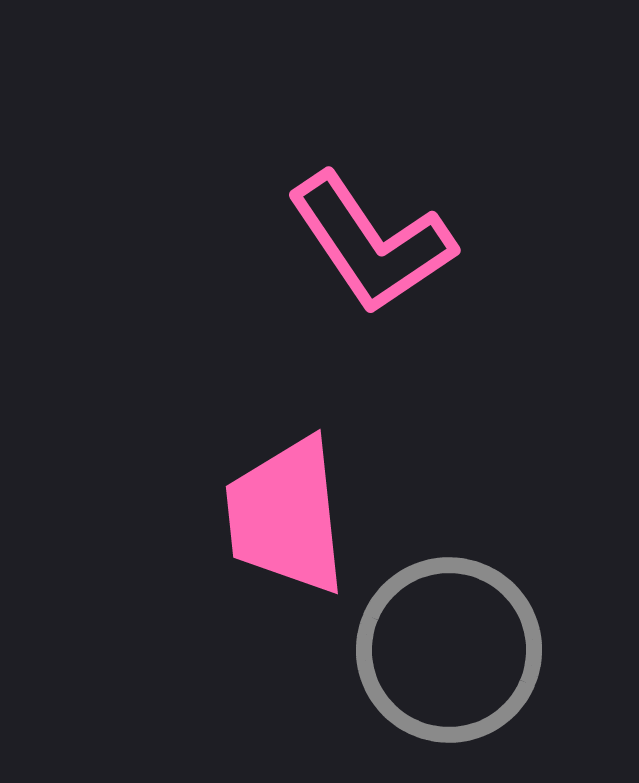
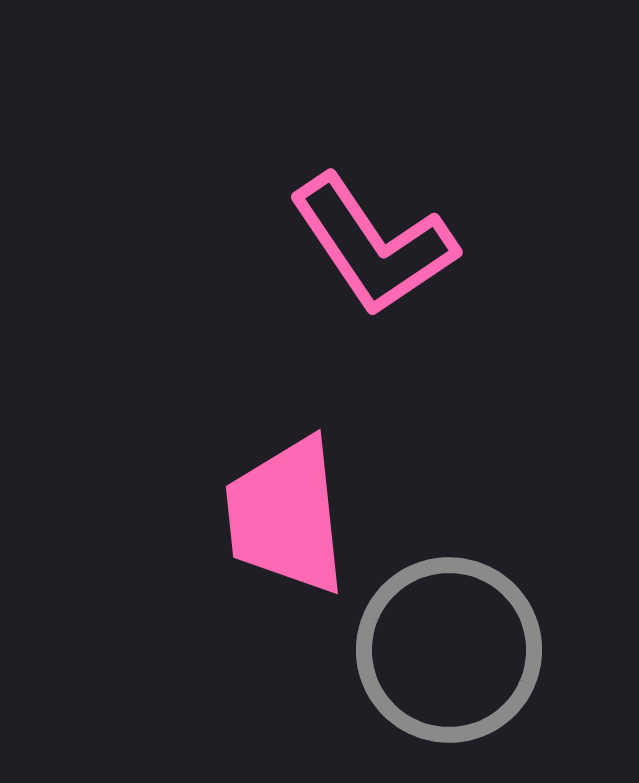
pink L-shape: moved 2 px right, 2 px down
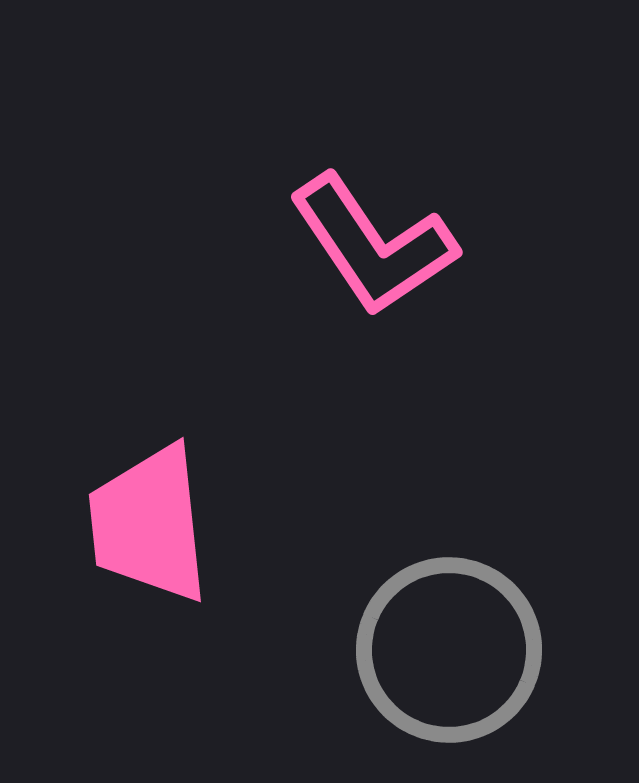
pink trapezoid: moved 137 px left, 8 px down
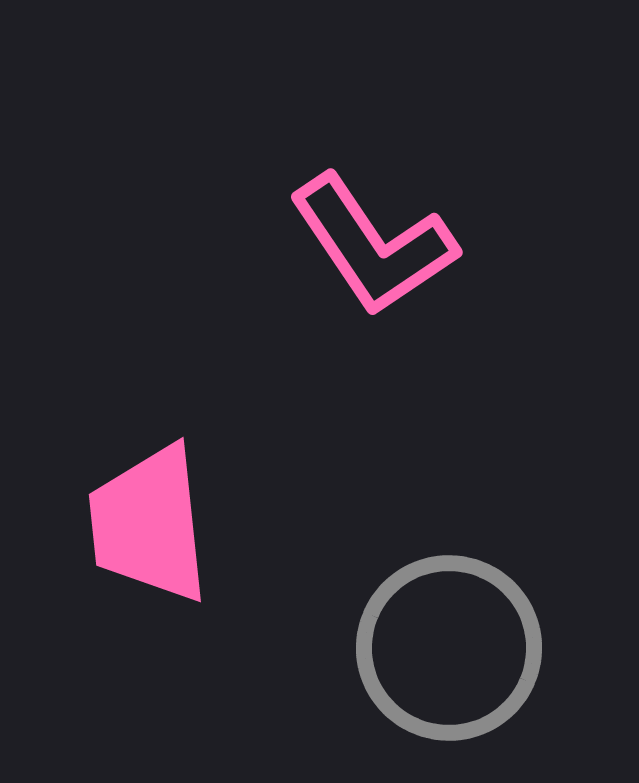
gray circle: moved 2 px up
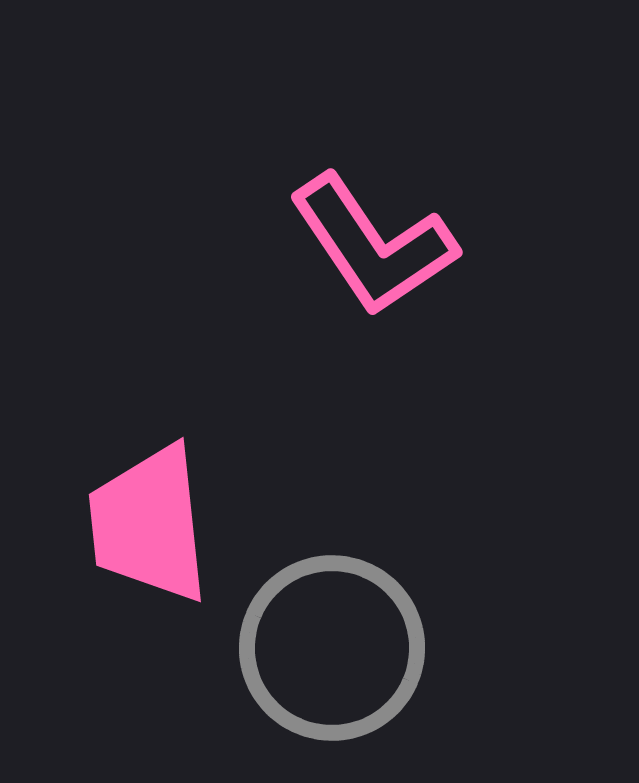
gray circle: moved 117 px left
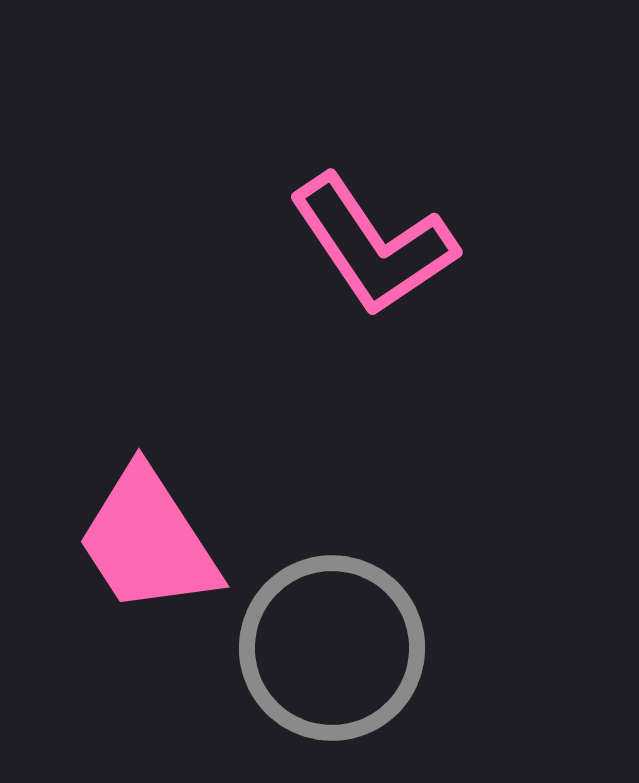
pink trapezoid: moved 1 px left, 17 px down; rotated 27 degrees counterclockwise
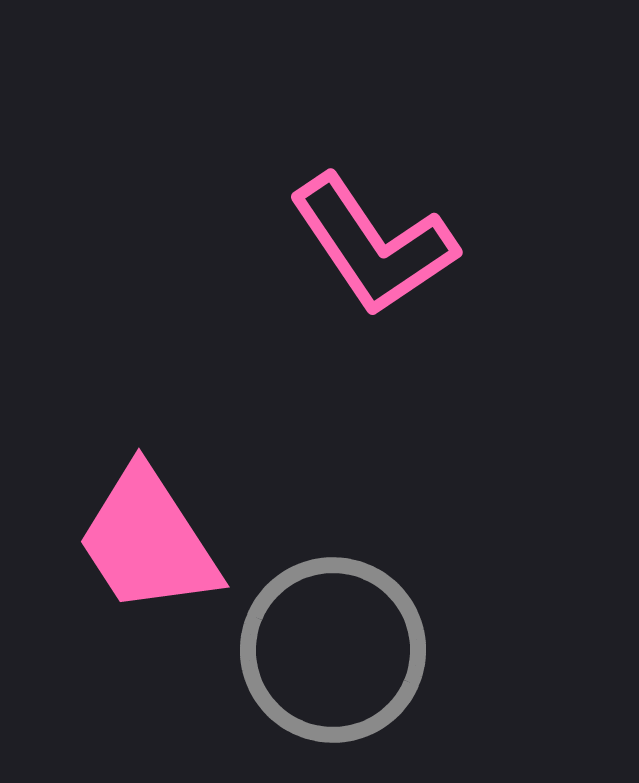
gray circle: moved 1 px right, 2 px down
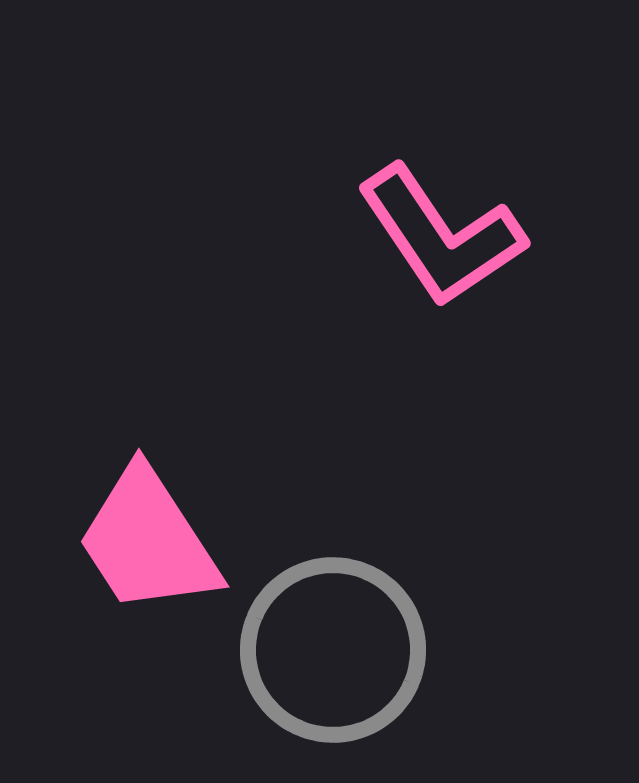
pink L-shape: moved 68 px right, 9 px up
